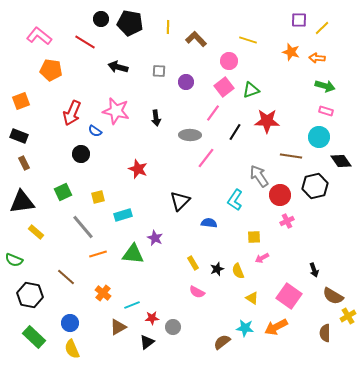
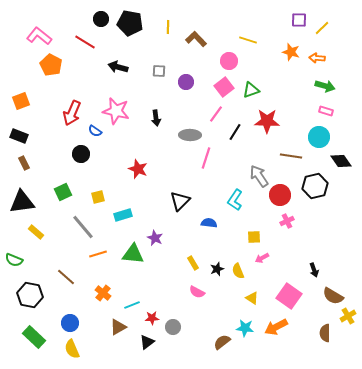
orange pentagon at (51, 70): moved 5 px up; rotated 20 degrees clockwise
pink line at (213, 113): moved 3 px right, 1 px down
pink line at (206, 158): rotated 20 degrees counterclockwise
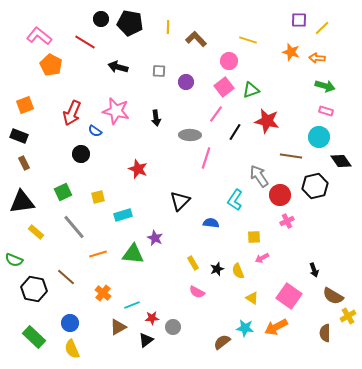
orange square at (21, 101): moved 4 px right, 4 px down
red star at (267, 121): rotated 10 degrees clockwise
blue semicircle at (209, 223): moved 2 px right
gray line at (83, 227): moved 9 px left
black hexagon at (30, 295): moved 4 px right, 6 px up
black triangle at (147, 342): moved 1 px left, 2 px up
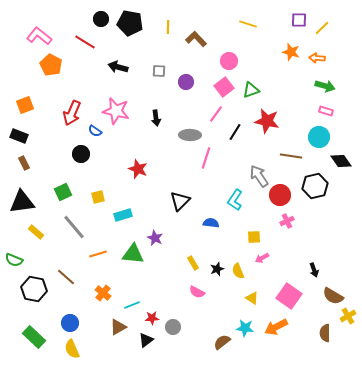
yellow line at (248, 40): moved 16 px up
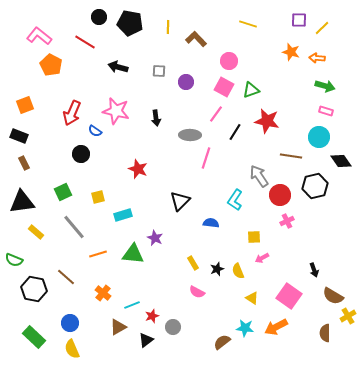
black circle at (101, 19): moved 2 px left, 2 px up
pink square at (224, 87): rotated 24 degrees counterclockwise
red star at (152, 318): moved 2 px up; rotated 16 degrees counterclockwise
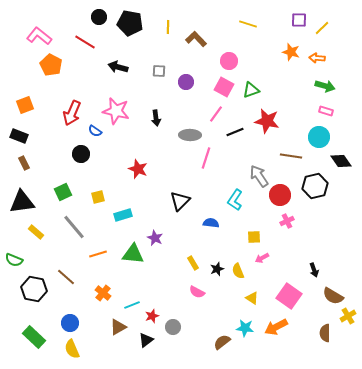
black line at (235, 132): rotated 36 degrees clockwise
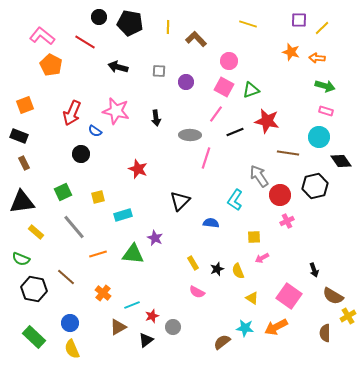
pink L-shape at (39, 36): moved 3 px right
brown line at (291, 156): moved 3 px left, 3 px up
green semicircle at (14, 260): moved 7 px right, 1 px up
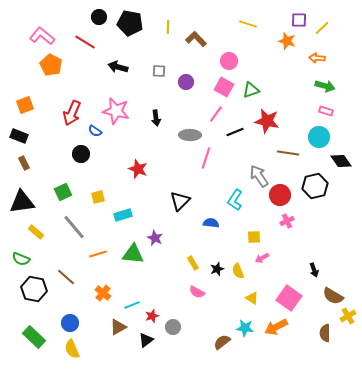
orange star at (291, 52): moved 4 px left, 11 px up
pink square at (289, 296): moved 2 px down
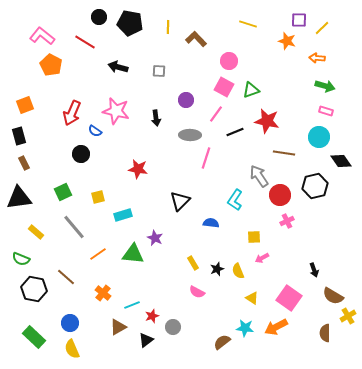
purple circle at (186, 82): moved 18 px down
black rectangle at (19, 136): rotated 54 degrees clockwise
brown line at (288, 153): moved 4 px left
red star at (138, 169): rotated 12 degrees counterclockwise
black triangle at (22, 202): moved 3 px left, 4 px up
orange line at (98, 254): rotated 18 degrees counterclockwise
